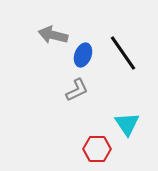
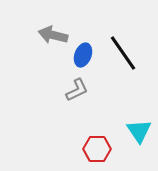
cyan triangle: moved 12 px right, 7 px down
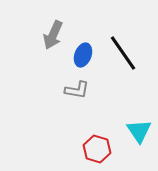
gray arrow: rotated 80 degrees counterclockwise
gray L-shape: rotated 35 degrees clockwise
red hexagon: rotated 16 degrees clockwise
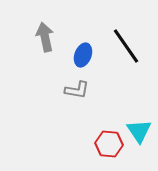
gray arrow: moved 8 px left, 2 px down; rotated 144 degrees clockwise
black line: moved 3 px right, 7 px up
red hexagon: moved 12 px right, 5 px up; rotated 12 degrees counterclockwise
